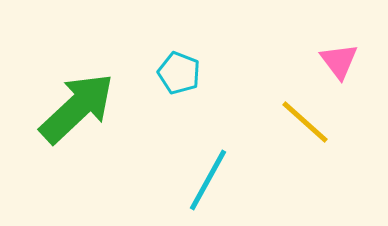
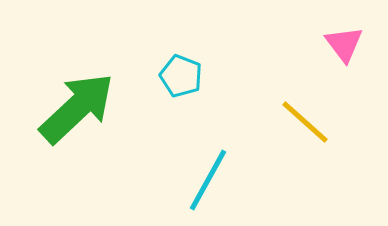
pink triangle: moved 5 px right, 17 px up
cyan pentagon: moved 2 px right, 3 px down
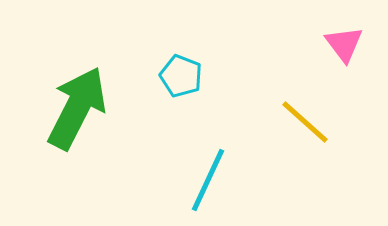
green arrow: rotated 20 degrees counterclockwise
cyan line: rotated 4 degrees counterclockwise
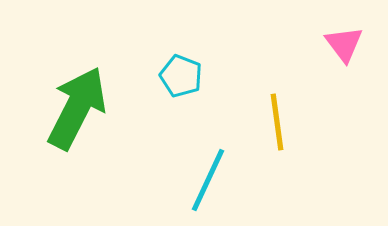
yellow line: moved 28 px left; rotated 40 degrees clockwise
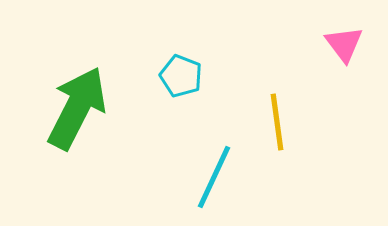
cyan line: moved 6 px right, 3 px up
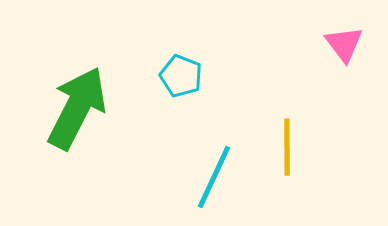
yellow line: moved 10 px right, 25 px down; rotated 8 degrees clockwise
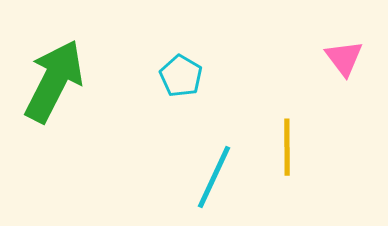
pink triangle: moved 14 px down
cyan pentagon: rotated 9 degrees clockwise
green arrow: moved 23 px left, 27 px up
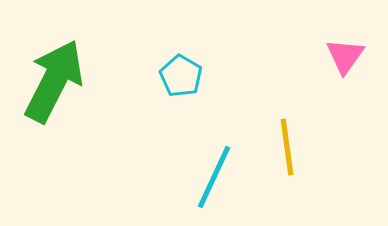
pink triangle: moved 1 px right, 2 px up; rotated 12 degrees clockwise
yellow line: rotated 8 degrees counterclockwise
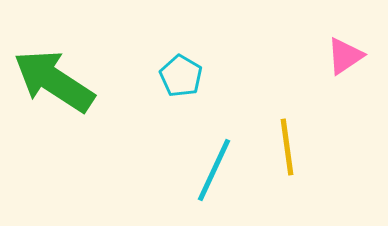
pink triangle: rotated 21 degrees clockwise
green arrow: rotated 84 degrees counterclockwise
cyan line: moved 7 px up
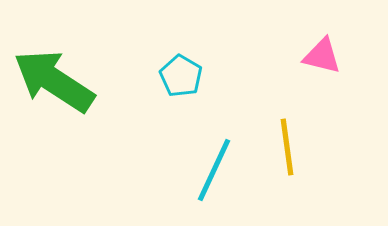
pink triangle: moved 23 px left; rotated 48 degrees clockwise
